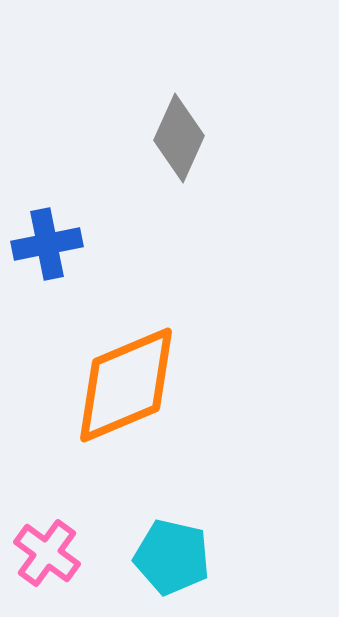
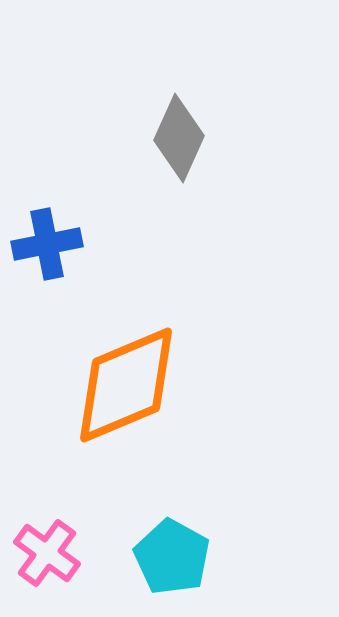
cyan pentagon: rotated 16 degrees clockwise
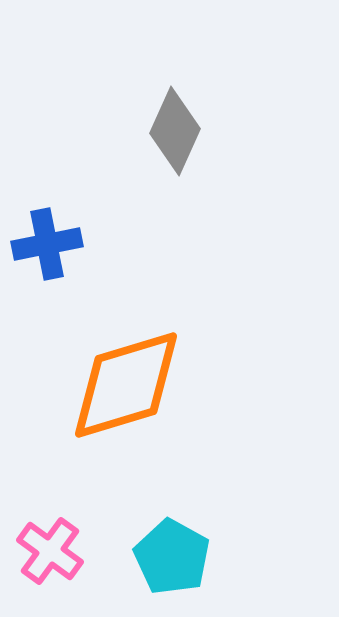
gray diamond: moved 4 px left, 7 px up
orange diamond: rotated 6 degrees clockwise
pink cross: moved 3 px right, 2 px up
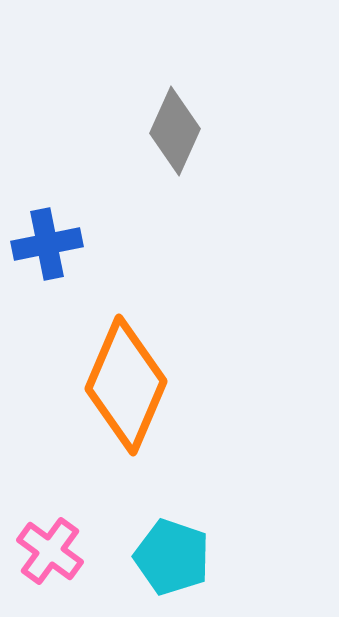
orange diamond: rotated 50 degrees counterclockwise
cyan pentagon: rotated 10 degrees counterclockwise
